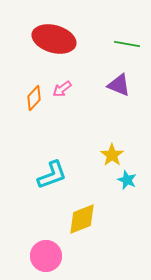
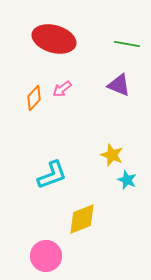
yellow star: rotated 15 degrees counterclockwise
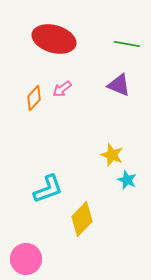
cyan L-shape: moved 4 px left, 14 px down
yellow diamond: rotated 24 degrees counterclockwise
pink circle: moved 20 px left, 3 px down
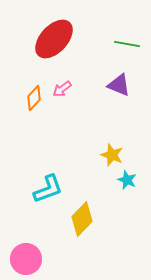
red ellipse: rotated 63 degrees counterclockwise
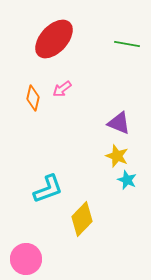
purple triangle: moved 38 px down
orange diamond: moved 1 px left; rotated 30 degrees counterclockwise
yellow star: moved 5 px right, 1 px down
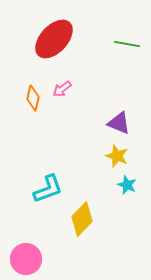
cyan star: moved 5 px down
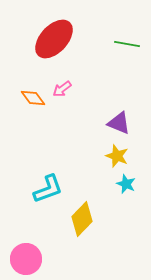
orange diamond: rotated 50 degrees counterclockwise
cyan star: moved 1 px left, 1 px up
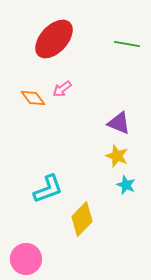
cyan star: moved 1 px down
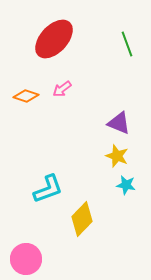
green line: rotated 60 degrees clockwise
orange diamond: moved 7 px left, 2 px up; rotated 35 degrees counterclockwise
cyan star: rotated 12 degrees counterclockwise
